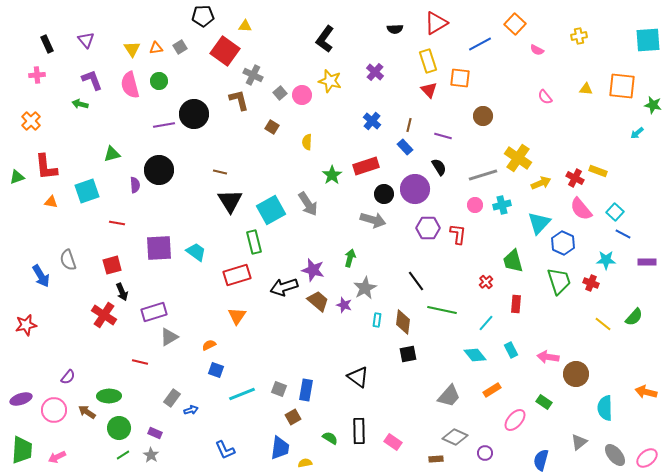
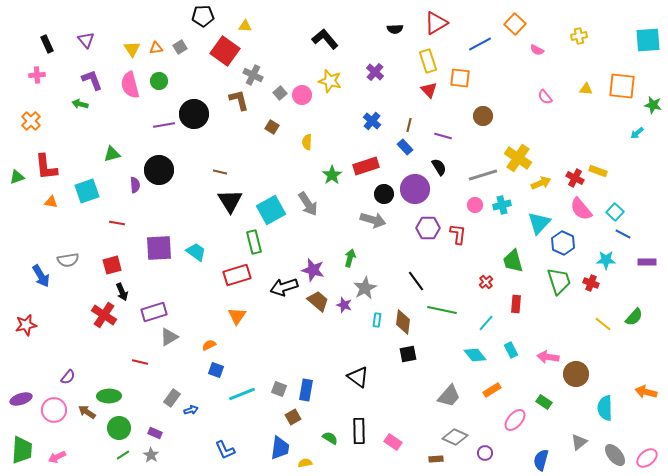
black L-shape at (325, 39): rotated 104 degrees clockwise
gray semicircle at (68, 260): rotated 80 degrees counterclockwise
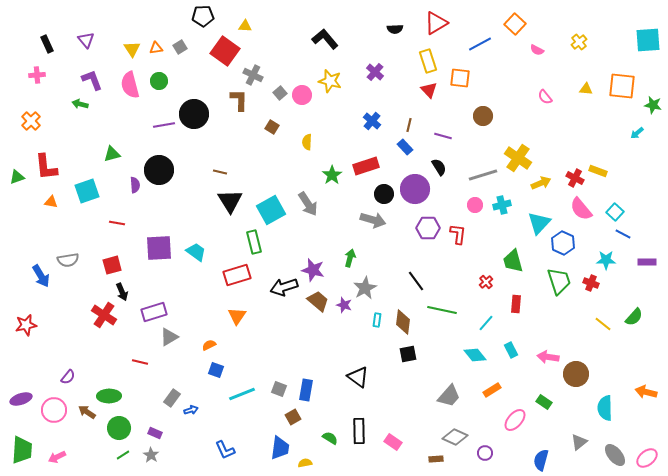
yellow cross at (579, 36): moved 6 px down; rotated 28 degrees counterclockwise
brown L-shape at (239, 100): rotated 15 degrees clockwise
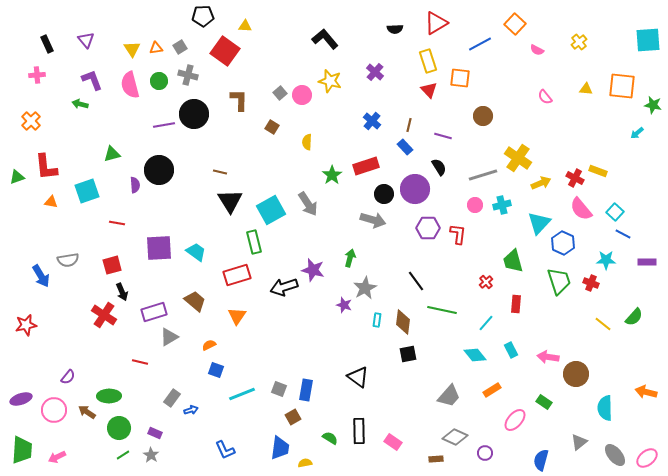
gray cross at (253, 75): moved 65 px left; rotated 12 degrees counterclockwise
brown trapezoid at (318, 301): moved 123 px left
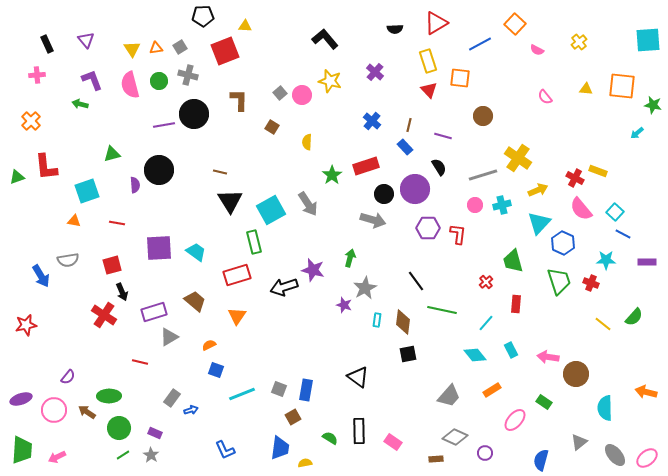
red square at (225, 51): rotated 32 degrees clockwise
yellow arrow at (541, 183): moved 3 px left, 7 px down
orange triangle at (51, 202): moved 23 px right, 19 px down
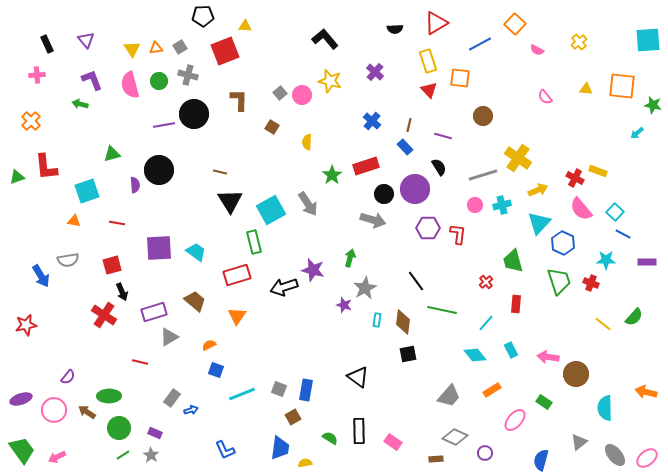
green trapezoid at (22, 450): rotated 40 degrees counterclockwise
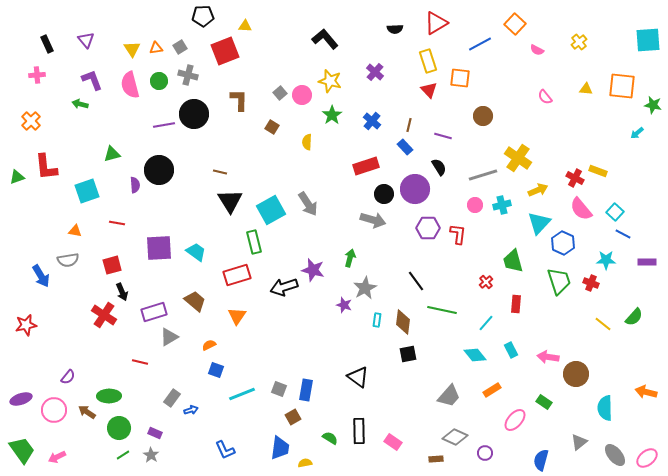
green star at (332, 175): moved 60 px up
orange triangle at (74, 221): moved 1 px right, 10 px down
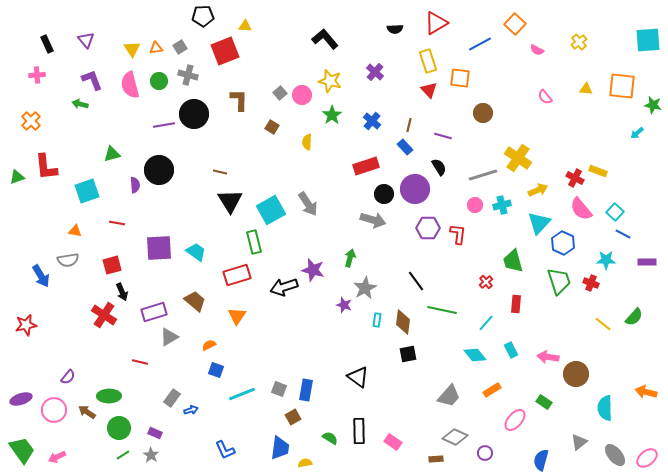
brown circle at (483, 116): moved 3 px up
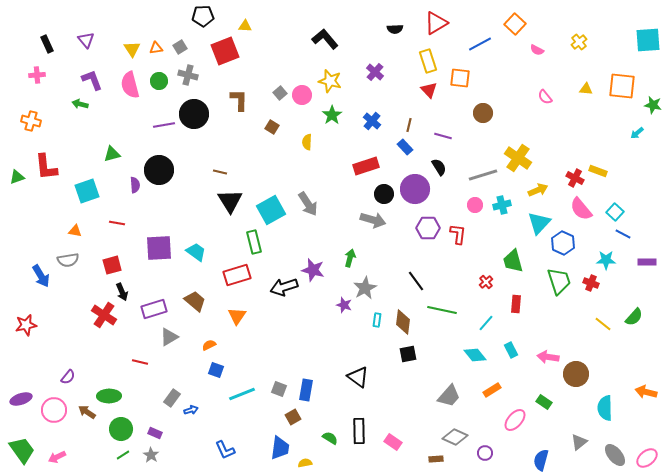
orange cross at (31, 121): rotated 30 degrees counterclockwise
purple rectangle at (154, 312): moved 3 px up
green circle at (119, 428): moved 2 px right, 1 px down
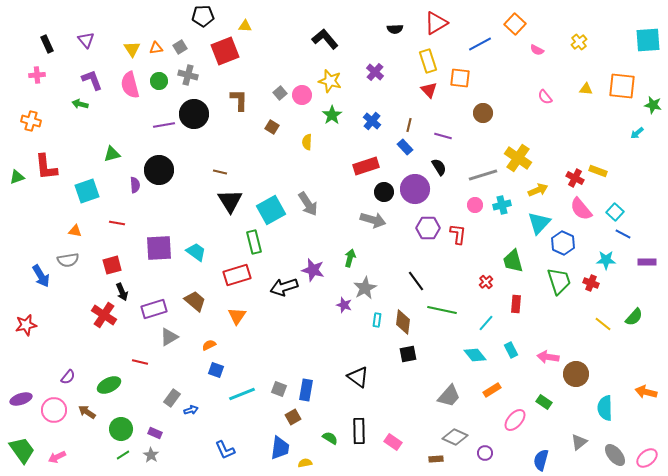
black circle at (384, 194): moved 2 px up
green ellipse at (109, 396): moved 11 px up; rotated 25 degrees counterclockwise
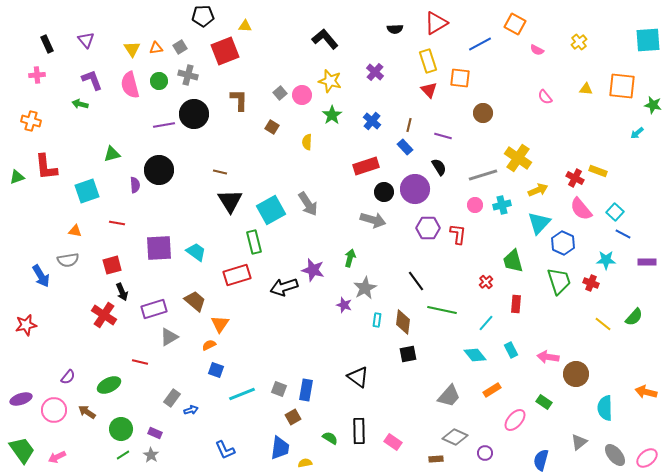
orange square at (515, 24): rotated 15 degrees counterclockwise
orange triangle at (237, 316): moved 17 px left, 8 px down
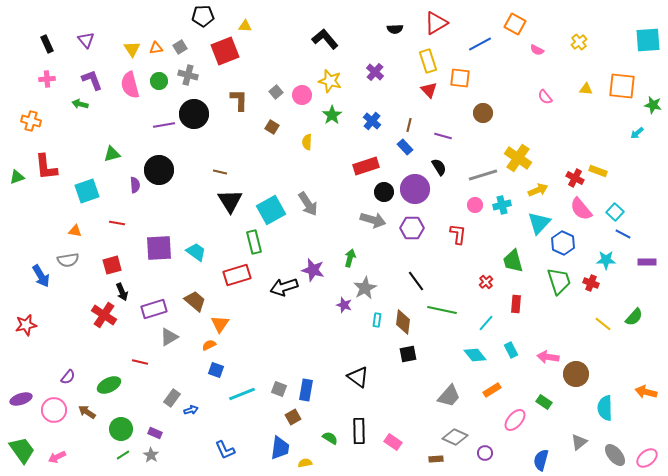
pink cross at (37, 75): moved 10 px right, 4 px down
gray square at (280, 93): moved 4 px left, 1 px up
purple hexagon at (428, 228): moved 16 px left
